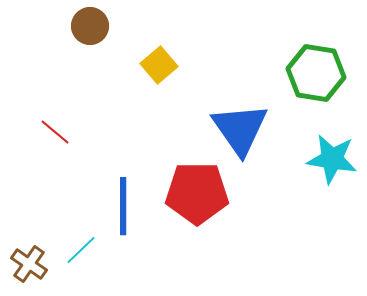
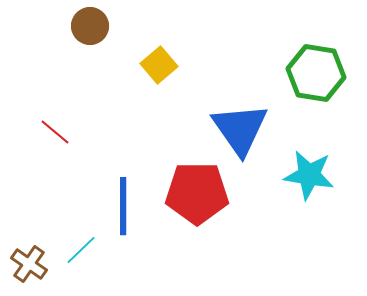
cyan star: moved 23 px left, 16 px down
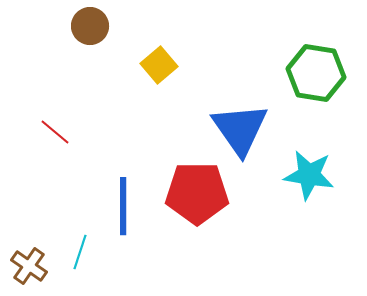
cyan line: moved 1 px left, 2 px down; rotated 28 degrees counterclockwise
brown cross: moved 2 px down
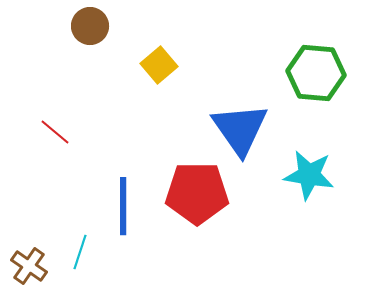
green hexagon: rotated 4 degrees counterclockwise
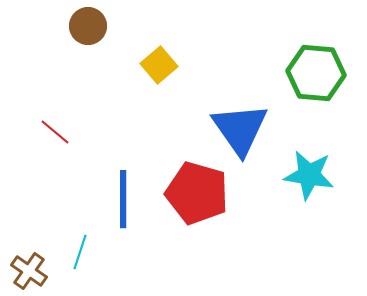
brown circle: moved 2 px left
red pentagon: rotated 16 degrees clockwise
blue line: moved 7 px up
brown cross: moved 5 px down
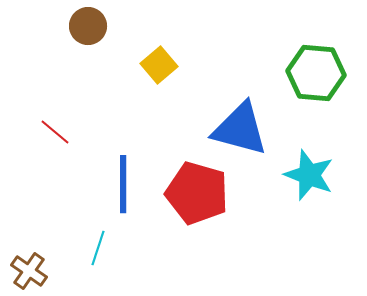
blue triangle: rotated 40 degrees counterclockwise
cyan star: rotated 12 degrees clockwise
blue line: moved 15 px up
cyan line: moved 18 px right, 4 px up
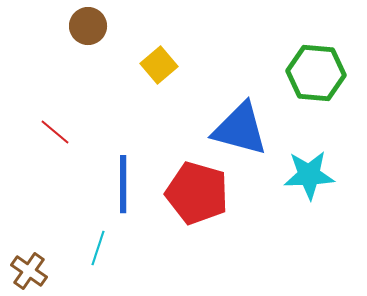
cyan star: rotated 24 degrees counterclockwise
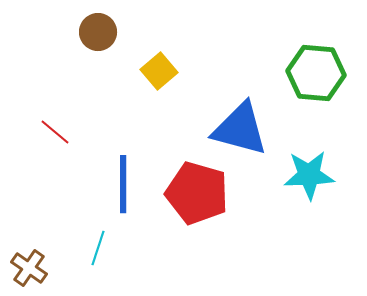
brown circle: moved 10 px right, 6 px down
yellow square: moved 6 px down
brown cross: moved 3 px up
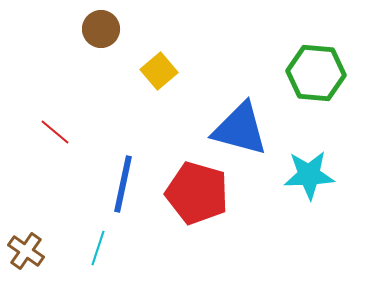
brown circle: moved 3 px right, 3 px up
blue line: rotated 12 degrees clockwise
brown cross: moved 3 px left, 17 px up
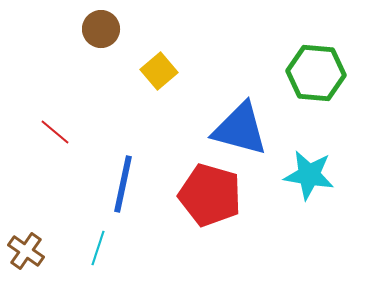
cyan star: rotated 12 degrees clockwise
red pentagon: moved 13 px right, 2 px down
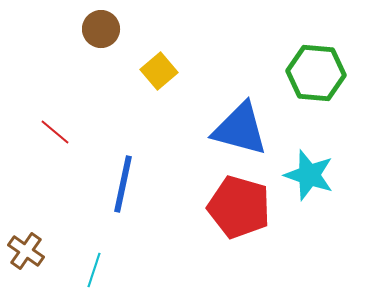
cyan star: rotated 9 degrees clockwise
red pentagon: moved 29 px right, 12 px down
cyan line: moved 4 px left, 22 px down
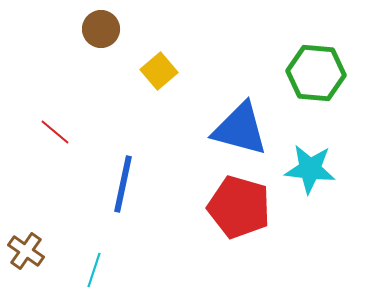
cyan star: moved 1 px right, 6 px up; rotated 12 degrees counterclockwise
